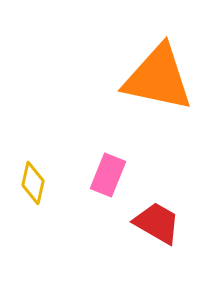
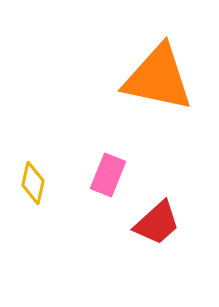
red trapezoid: rotated 108 degrees clockwise
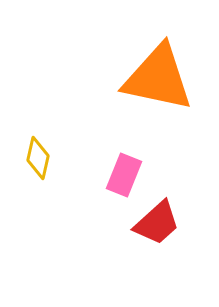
pink rectangle: moved 16 px right
yellow diamond: moved 5 px right, 25 px up
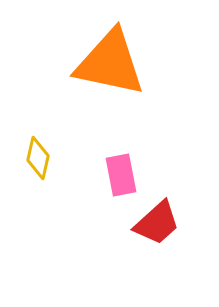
orange triangle: moved 48 px left, 15 px up
pink rectangle: moved 3 px left; rotated 33 degrees counterclockwise
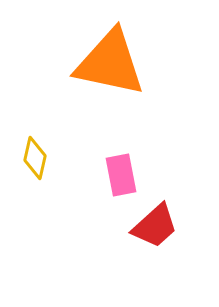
yellow diamond: moved 3 px left
red trapezoid: moved 2 px left, 3 px down
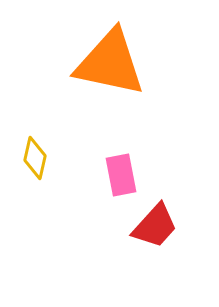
red trapezoid: rotated 6 degrees counterclockwise
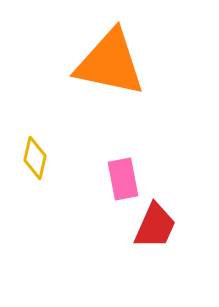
pink rectangle: moved 2 px right, 4 px down
red trapezoid: rotated 18 degrees counterclockwise
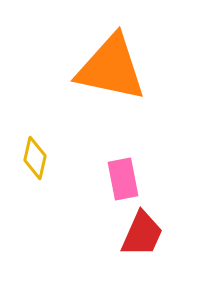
orange triangle: moved 1 px right, 5 px down
red trapezoid: moved 13 px left, 8 px down
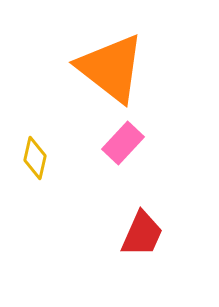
orange triangle: rotated 26 degrees clockwise
pink rectangle: moved 36 px up; rotated 54 degrees clockwise
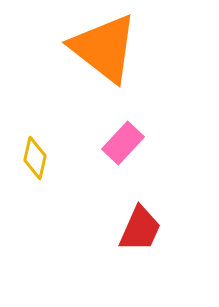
orange triangle: moved 7 px left, 20 px up
red trapezoid: moved 2 px left, 5 px up
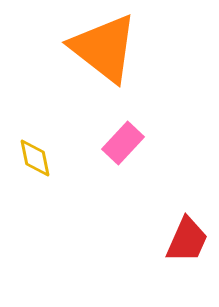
yellow diamond: rotated 24 degrees counterclockwise
red trapezoid: moved 47 px right, 11 px down
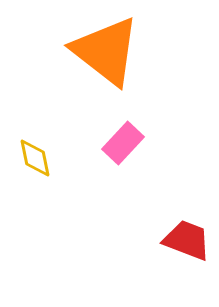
orange triangle: moved 2 px right, 3 px down
red trapezoid: rotated 93 degrees counterclockwise
